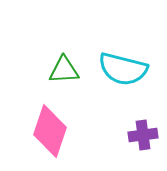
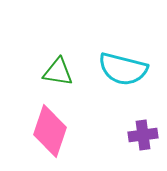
green triangle: moved 6 px left, 2 px down; rotated 12 degrees clockwise
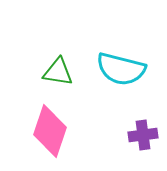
cyan semicircle: moved 2 px left
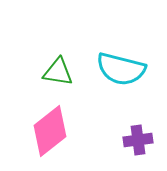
pink diamond: rotated 33 degrees clockwise
purple cross: moved 5 px left, 5 px down
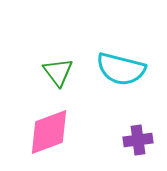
green triangle: rotated 44 degrees clockwise
pink diamond: moved 1 px left, 1 px down; rotated 18 degrees clockwise
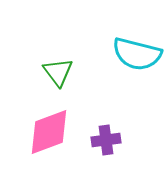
cyan semicircle: moved 16 px right, 15 px up
purple cross: moved 32 px left
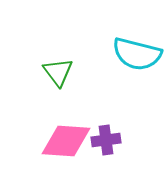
pink diamond: moved 17 px right, 9 px down; rotated 24 degrees clockwise
